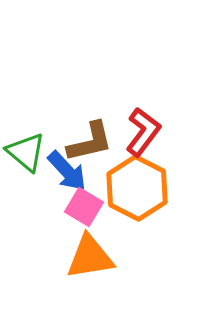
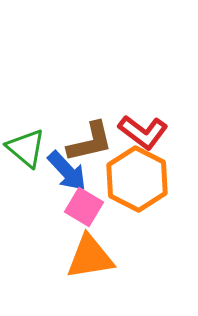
red L-shape: rotated 90 degrees clockwise
green triangle: moved 4 px up
orange hexagon: moved 9 px up
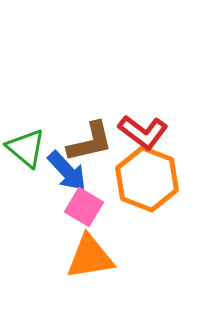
orange hexagon: moved 10 px right; rotated 6 degrees counterclockwise
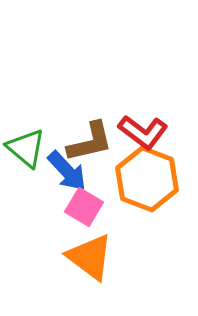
orange triangle: rotated 46 degrees clockwise
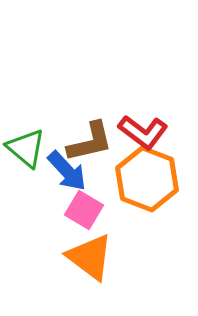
pink square: moved 3 px down
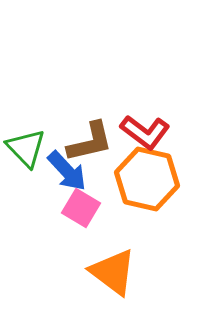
red L-shape: moved 2 px right
green triangle: rotated 6 degrees clockwise
orange hexagon: rotated 8 degrees counterclockwise
pink square: moved 3 px left, 2 px up
orange triangle: moved 23 px right, 15 px down
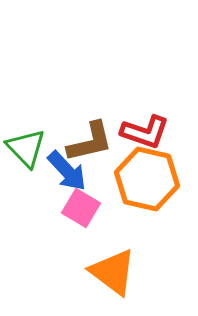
red L-shape: rotated 18 degrees counterclockwise
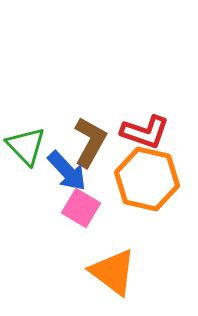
brown L-shape: rotated 48 degrees counterclockwise
green triangle: moved 2 px up
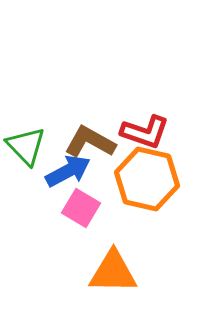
brown L-shape: rotated 90 degrees counterclockwise
blue arrow: moved 1 px right; rotated 75 degrees counterclockwise
orange triangle: rotated 36 degrees counterclockwise
